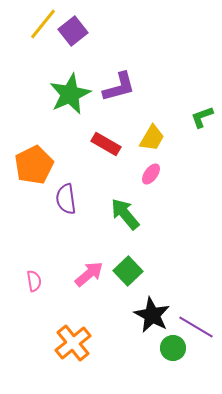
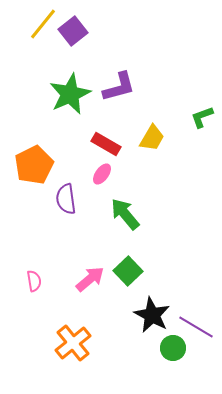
pink ellipse: moved 49 px left
pink arrow: moved 1 px right, 5 px down
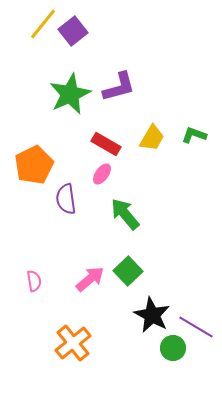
green L-shape: moved 8 px left, 18 px down; rotated 40 degrees clockwise
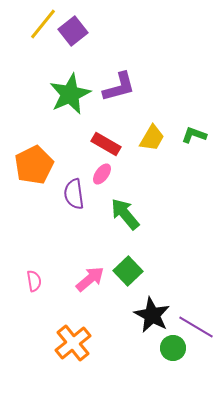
purple semicircle: moved 8 px right, 5 px up
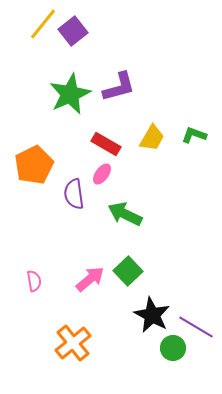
green arrow: rotated 24 degrees counterclockwise
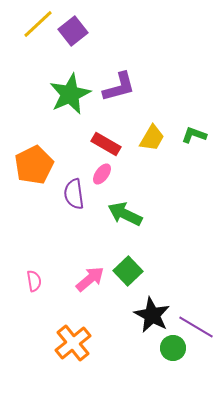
yellow line: moved 5 px left; rotated 8 degrees clockwise
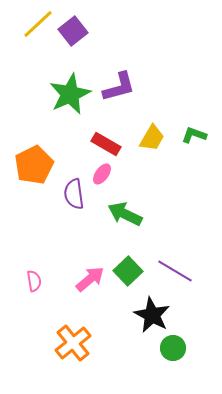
purple line: moved 21 px left, 56 px up
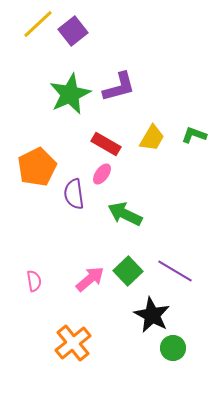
orange pentagon: moved 3 px right, 2 px down
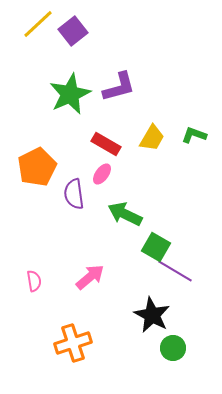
green square: moved 28 px right, 24 px up; rotated 16 degrees counterclockwise
pink arrow: moved 2 px up
orange cross: rotated 21 degrees clockwise
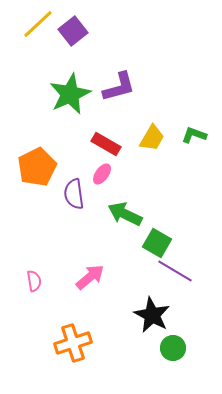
green square: moved 1 px right, 4 px up
